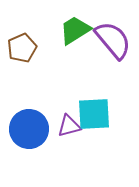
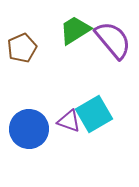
cyan square: rotated 27 degrees counterclockwise
purple triangle: moved 5 px up; rotated 35 degrees clockwise
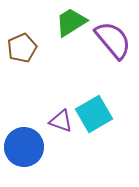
green trapezoid: moved 4 px left, 8 px up
purple triangle: moved 8 px left
blue circle: moved 5 px left, 18 px down
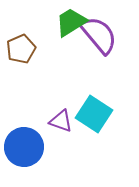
purple semicircle: moved 14 px left, 5 px up
brown pentagon: moved 1 px left, 1 px down
cyan square: rotated 27 degrees counterclockwise
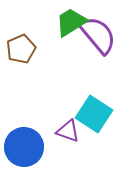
purple semicircle: moved 1 px left
purple triangle: moved 7 px right, 10 px down
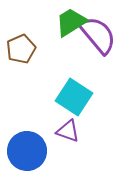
cyan square: moved 20 px left, 17 px up
blue circle: moved 3 px right, 4 px down
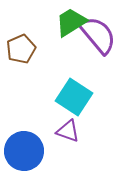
blue circle: moved 3 px left
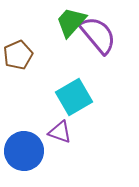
green trapezoid: rotated 16 degrees counterclockwise
brown pentagon: moved 3 px left, 6 px down
cyan square: rotated 27 degrees clockwise
purple triangle: moved 8 px left, 1 px down
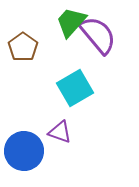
brown pentagon: moved 5 px right, 8 px up; rotated 12 degrees counterclockwise
cyan square: moved 1 px right, 9 px up
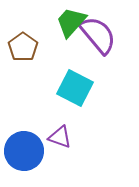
cyan square: rotated 33 degrees counterclockwise
purple triangle: moved 5 px down
